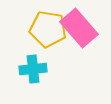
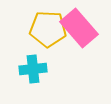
yellow pentagon: rotated 6 degrees counterclockwise
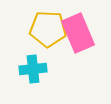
pink rectangle: moved 1 px left, 5 px down; rotated 18 degrees clockwise
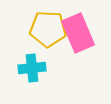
cyan cross: moved 1 px left, 1 px up
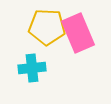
yellow pentagon: moved 1 px left, 2 px up
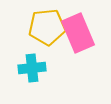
yellow pentagon: rotated 9 degrees counterclockwise
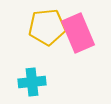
cyan cross: moved 14 px down
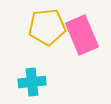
pink rectangle: moved 4 px right, 2 px down
